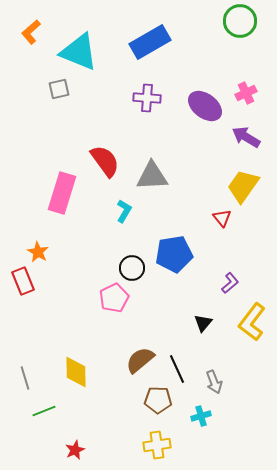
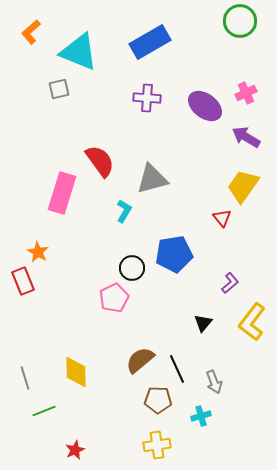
red semicircle: moved 5 px left
gray triangle: moved 3 px down; rotated 12 degrees counterclockwise
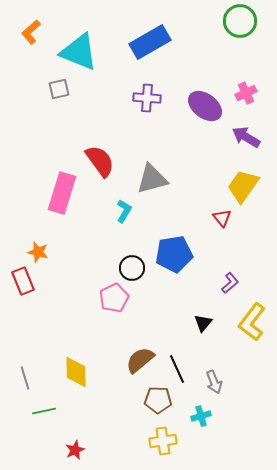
orange star: rotated 15 degrees counterclockwise
green line: rotated 10 degrees clockwise
yellow cross: moved 6 px right, 4 px up
